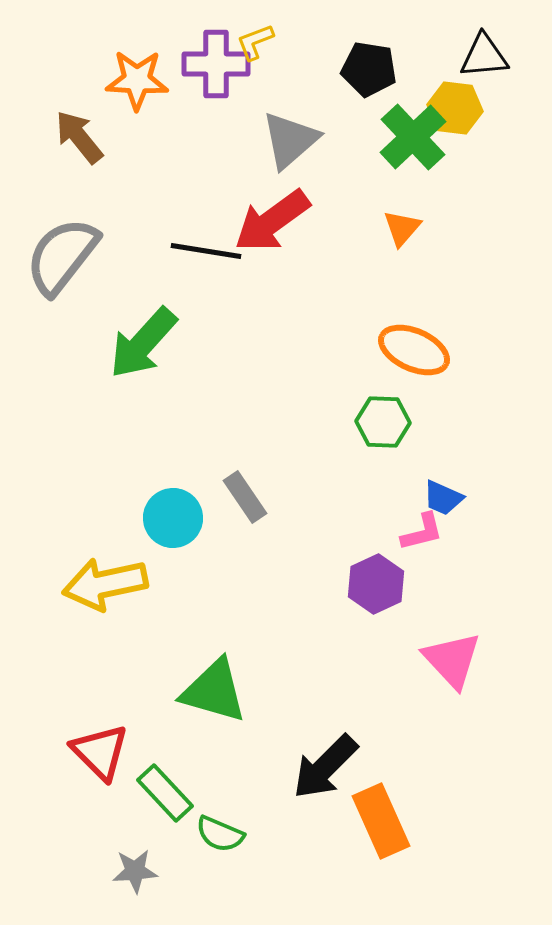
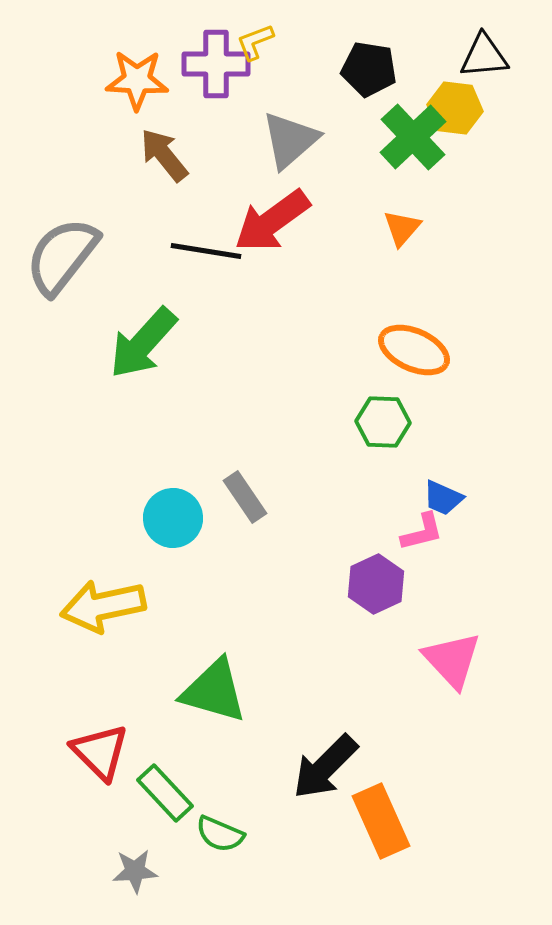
brown arrow: moved 85 px right, 18 px down
yellow arrow: moved 2 px left, 22 px down
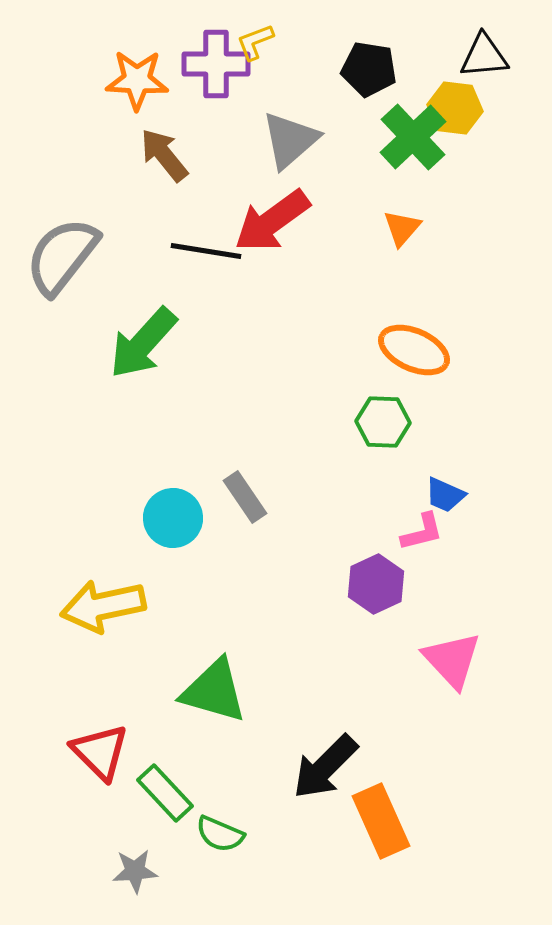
blue trapezoid: moved 2 px right, 3 px up
